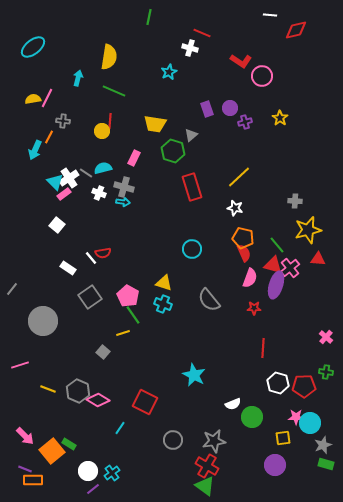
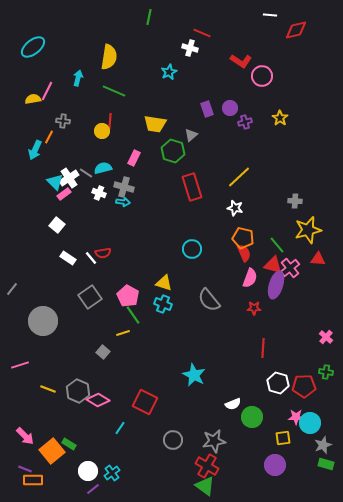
pink line at (47, 98): moved 7 px up
white rectangle at (68, 268): moved 10 px up
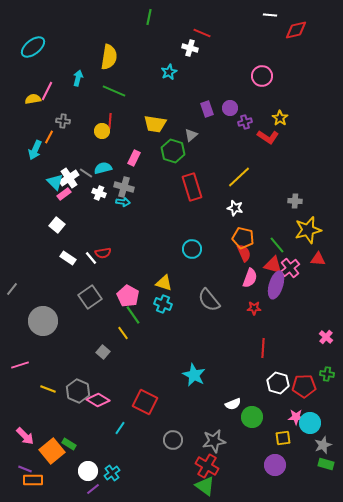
red L-shape at (241, 61): moved 27 px right, 76 px down
yellow line at (123, 333): rotated 72 degrees clockwise
green cross at (326, 372): moved 1 px right, 2 px down
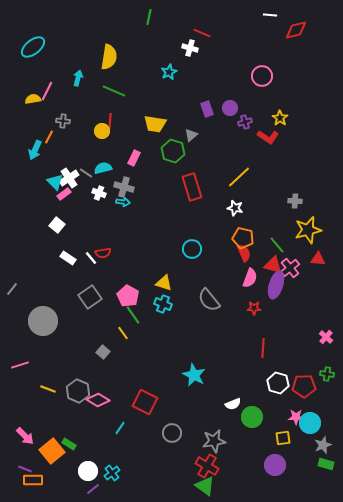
gray circle at (173, 440): moved 1 px left, 7 px up
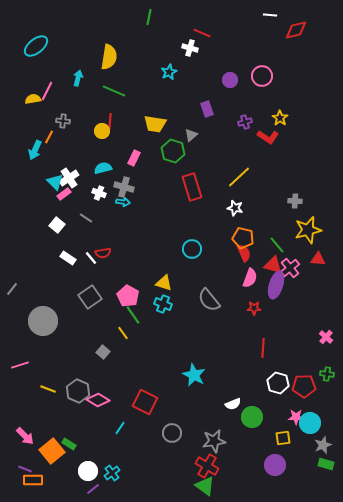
cyan ellipse at (33, 47): moved 3 px right, 1 px up
purple circle at (230, 108): moved 28 px up
gray line at (86, 173): moved 45 px down
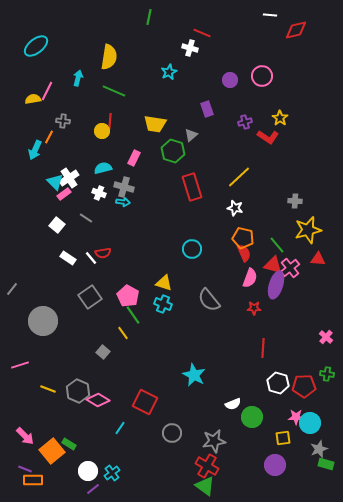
gray star at (323, 445): moved 4 px left, 4 px down
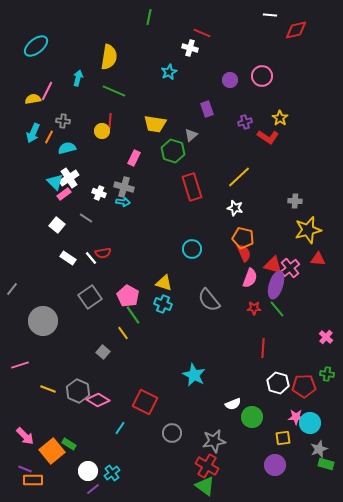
cyan arrow at (35, 150): moved 2 px left, 17 px up
cyan semicircle at (103, 168): moved 36 px left, 20 px up
green line at (277, 245): moved 64 px down
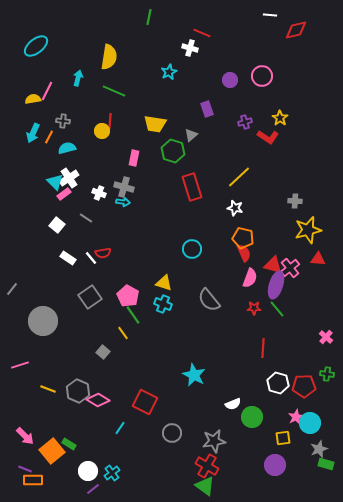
pink rectangle at (134, 158): rotated 14 degrees counterclockwise
pink star at (296, 417): rotated 28 degrees counterclockwise
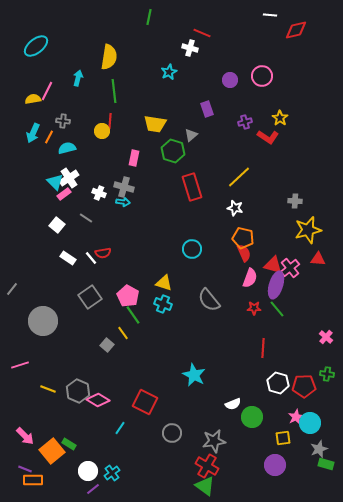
green line at (114, 91): rotated 60 degrees clockwise
gray square at (103, 352): moved 4 px right, 7 px up
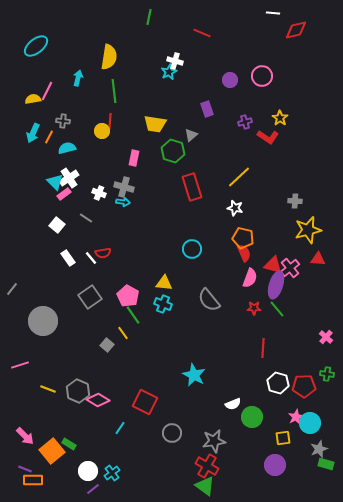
white line at (270, 15): moved 3 px right, 2 px up
white cross at (190, 48): moved 15 px left, 13 px down
white rectangle at (68, 258): rotated 21 degrees clockwise
yellow triangle at (164, 283): rotated 12 degrees counterclockwise
